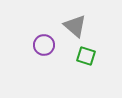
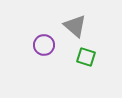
green square: moved 1 px down
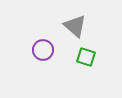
purple circle: moved 1 px left, 5 px down
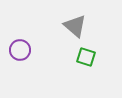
purple circle: moved 23 px left
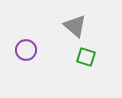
purple circle: moved 6 px right
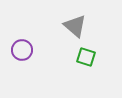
purple circle: moved 4 px left
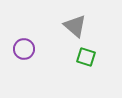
purple circle: moved 2 px right, 1 px up
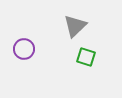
gray triangle: rotated 35 degrees clockwise
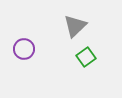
green square: rotated 36 degrees clockwise
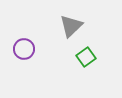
gray triangle: moved 4 px left
